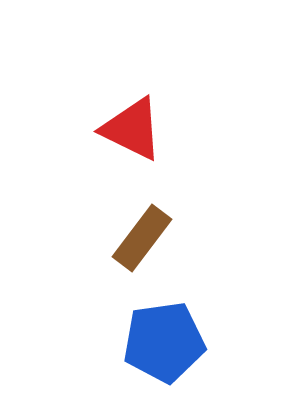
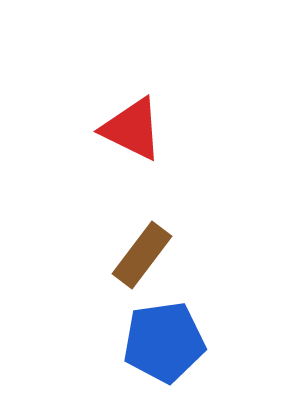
brown rectangle: moved 17 px down
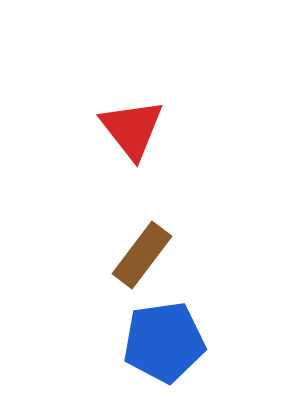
red triangle: rotated 26 degrees clockwise
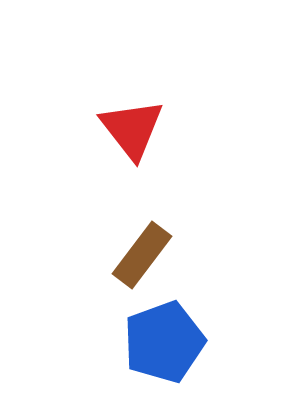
blue pentagon: rotated 12 degrees counterclockwise
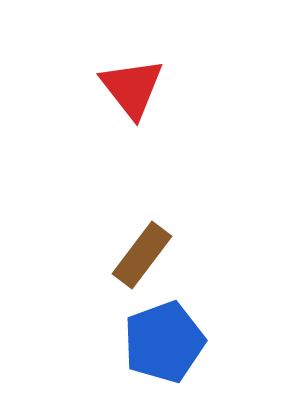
red triangle: moved 41 px up
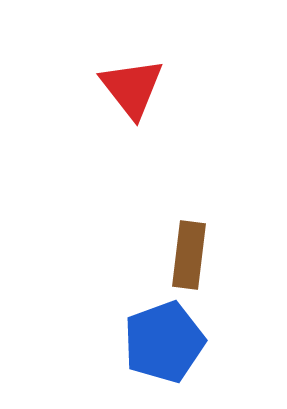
brown rectangle: moved 47 px right; rotated 30 degrees counterclockwise
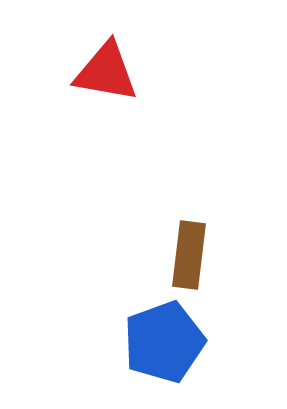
red triangle: moved 26 px left, 16 px up; rotated 42 degrees counterclockwise
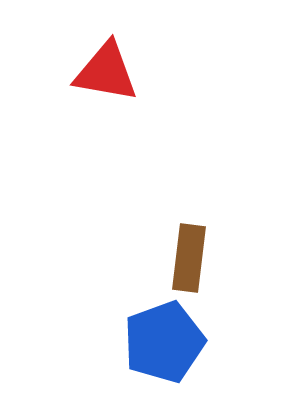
brown rectangle: moved 3 px down
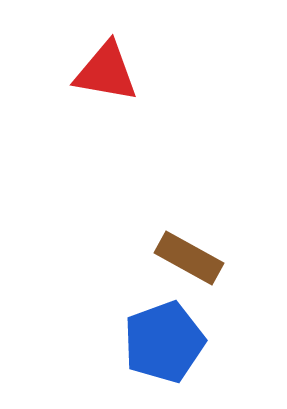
brown rectangle: rotated 68 degrees counterclockwise
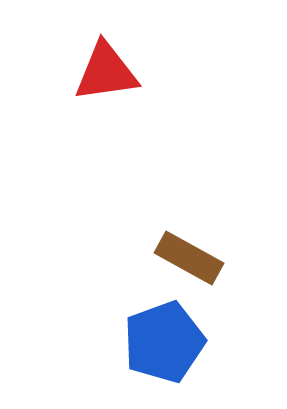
red triangle: rotated 18 degrees counterclockwise
